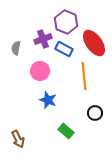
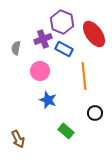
purple hexagon: moved 4 px left
red ellipse: moved 9 px up
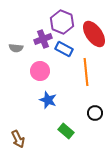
gray semicircle: rotated 96 degrees counterclockwise
orange line: moved 2 px right, 4 px up
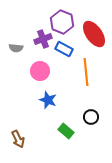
black circle: moved 4 px left, 4 px down
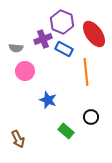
pink circle: moved 15 px left
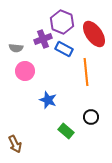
brown arrow: moved 3 px left, 5 px down
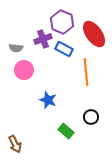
pink circle: moved 1 px left, 1 px up
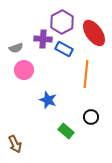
purple hexagon: rotated 10 degrees clockwise
red ellipse: moved 1 px up
purple cross: rotated 24 degrees clockwise
gray semicircle: rotated 24 degrees counterclockwise
orange line: moved 2 px down; rotated 12 degrees clockwise
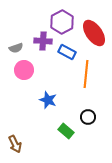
purple cross: moved 2 px down
blue rectangle: moved 3 px right, 3 px down
black circle: moved 3 px left
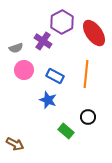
purple cross: rotated 30 degrees clockwise
blue rectangle: moved 12 px left, 24 px down
brown arrow: rotated 36 degrees counterclockwise
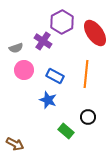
red ellipse: moved 1 px right
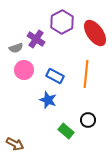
purple cross: moved 7 px left, 2 px up
black circle: moved 3 px down
